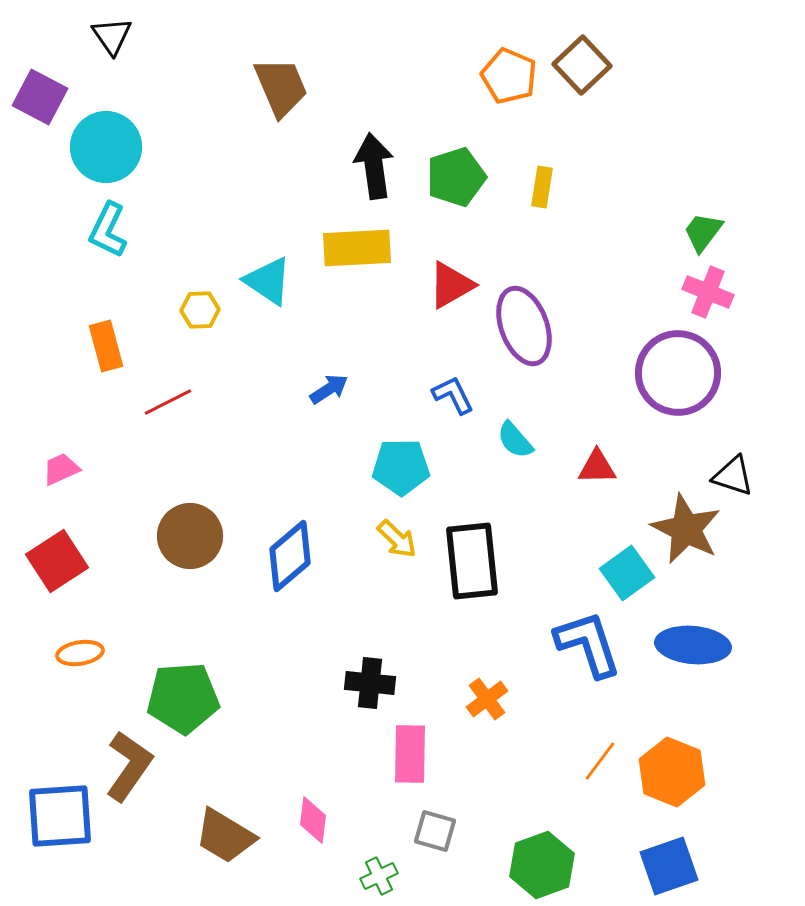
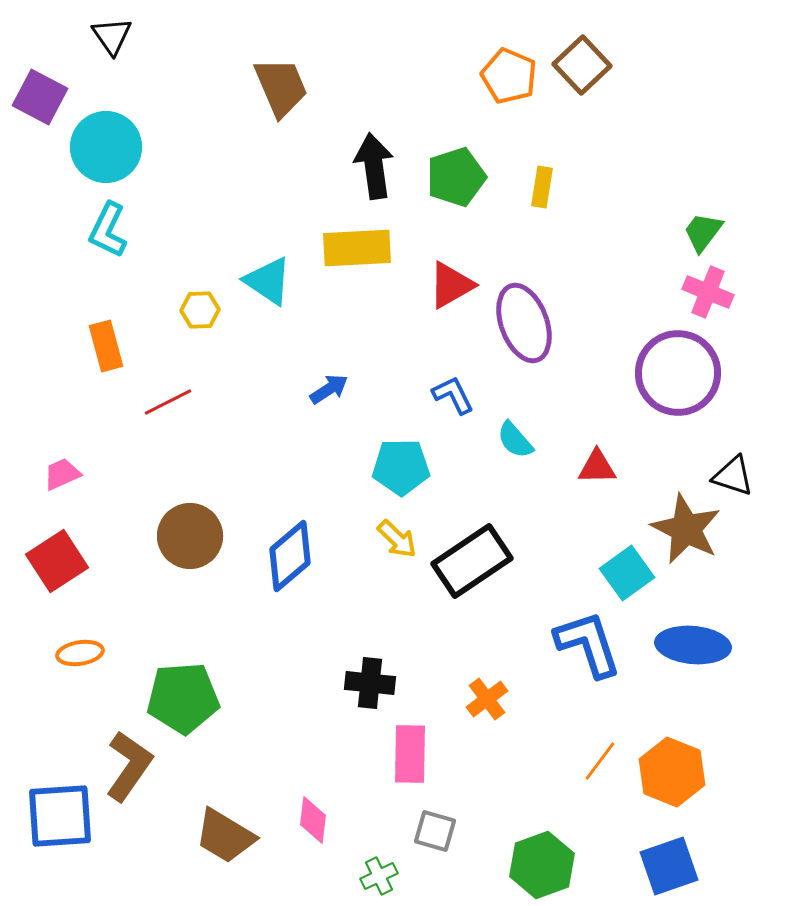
purple ellipse at (524, 326): moved 3 px up
pink trapezoid at (61, 469): moved 1 px right, 5 px down
black rectangle at (472, 561): rotated 62 degrees clockwise
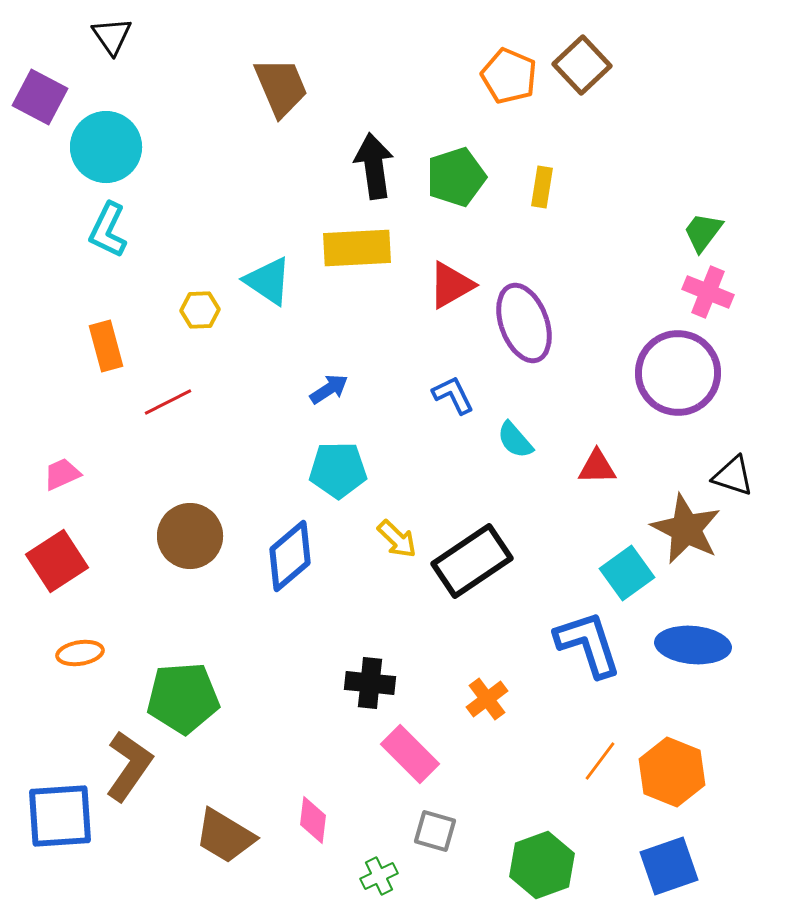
cyan pentagon at (401, 467): moved 63 px left, 3 px down
pink rectangle at (410, 754): rotated 46 degrees counterclockwise
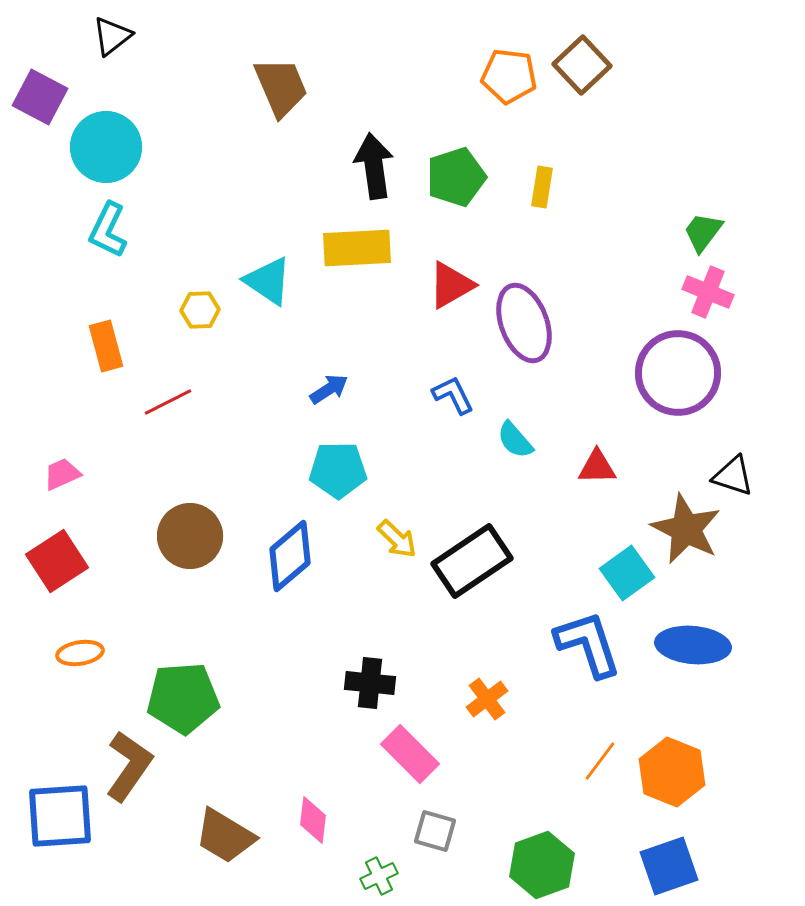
black triangle at (112, 36): rotated 27 degrees clockwise
orange pentagon at (509, 76): rotated 16 degrees counterclockwise
